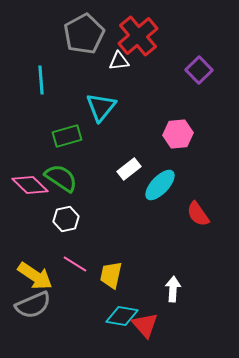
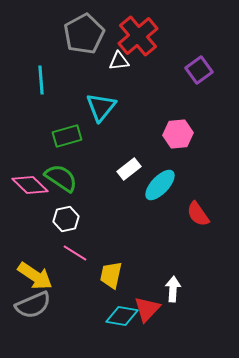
purple square: rotated 8 degrees clockwise
pink line: moved 11 px up
red triangle: moved 2 px right, 16 px up; rotated 24 degrees clockwise
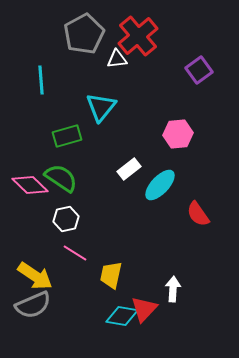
white triangle: moved 2 px left, 2 px up
red triangle: moved 3 px left
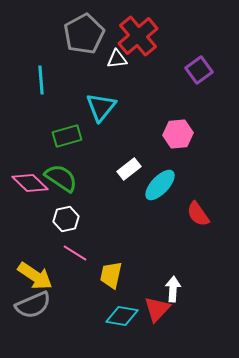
pink diamond: moved 2 px up
red triangle: moved 13 px right
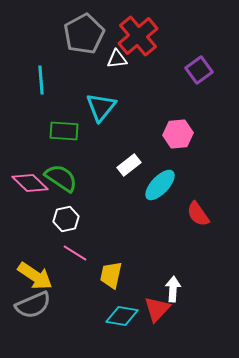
green rectangle: moved 3 px left, 5 px up; rotated 20 degrees clockwise
white rectangle: moved 4 px up
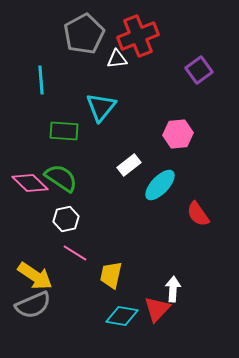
red cross: rotated 18 degrees clockwise
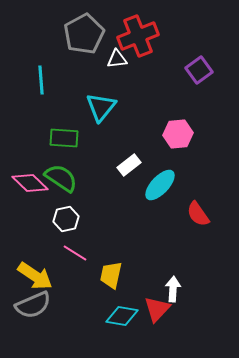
green rectangle: moved 7 px down
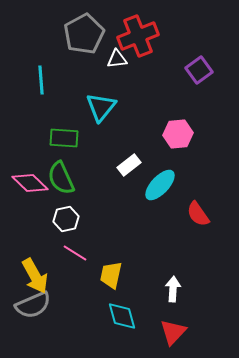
green semicircle: rotated 148 degrees counterclockwise
yellow arrow: rotated 27 degrees clockwise
red triangle: moved 16 px right, 23 px down
cyan diamond: rotated 64 degrees clockwise
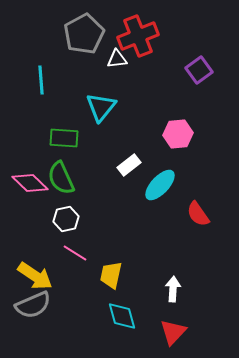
yellow arrow: rotated 27 degrees counterclockwise
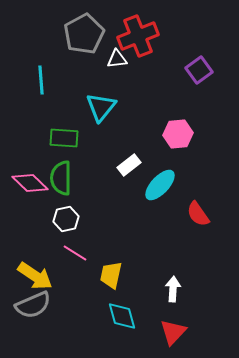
green semicircle: rotated 24 degrees clockwise
